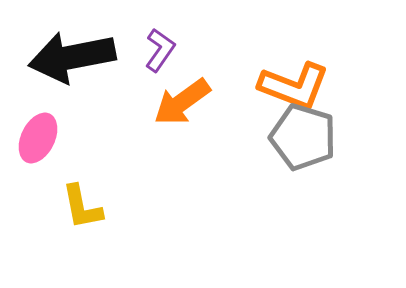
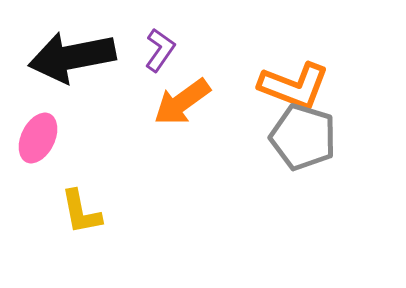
yellow L-shape: moved 1 px left, 5 px down
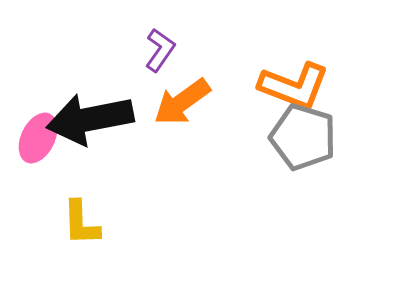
black arrow: moved 18 px right, 62 px down
yellow L-shape: moved 11 px down; rotated 9 degrees clockwise
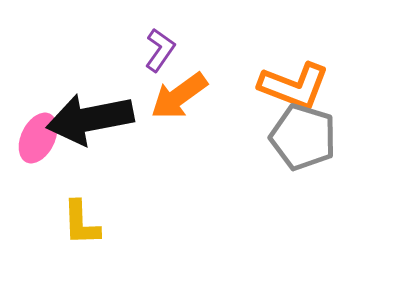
orange arrow: moved 3 px left, 6 px up
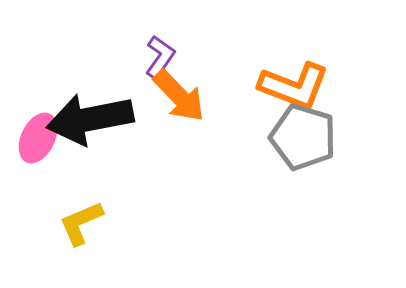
purple L-shape: moved 7 px down
orange arrow: rotated 98 degrees counterclockwise
yellow L-shape: rotated 69 degrees clockwise
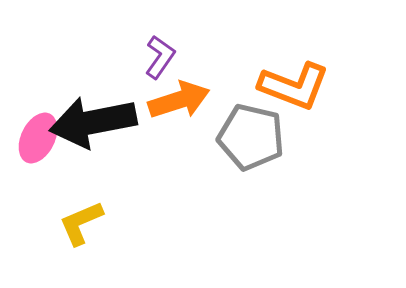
orange arrow: moved 4 px down; rotated 64 degrees counterclockwise
black arrow: moved 3 px right, 3 px down
gray pentagon: moved 52 px left; rotated 4 degrees counterclockwise
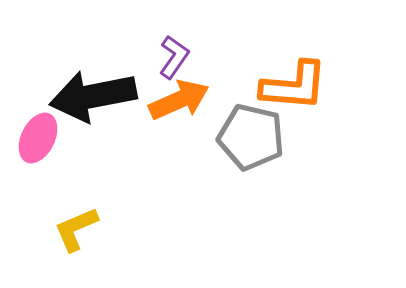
purple L-shape: moved 14 px right
orange L-shape: rotated 16 degrees counterclockwise
orange arrow: rotated 6 degrees counterclockwise
black arrow: moved 26 px up
yellow L-shape: moved 5 px left, 6 px down
